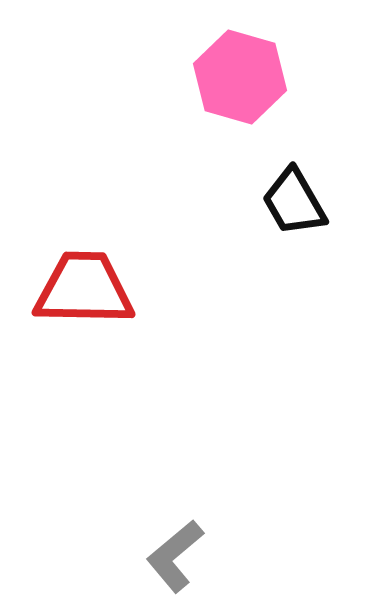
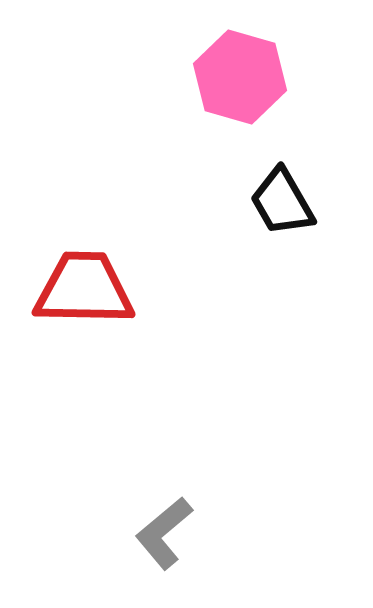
black trapezoid: moved 12 px left
gray L-shape: moved 11 px left, 23 px up
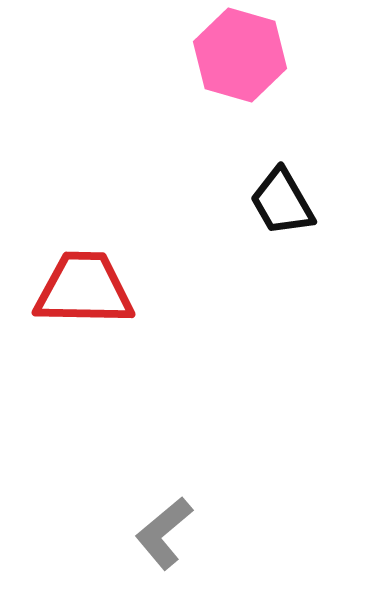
pink hexagon: moved 22 px up
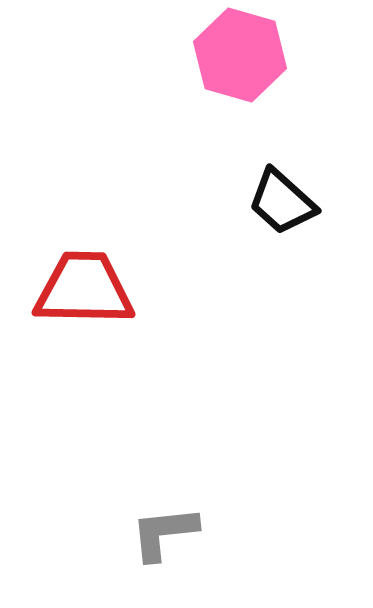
black trapezoid: rotated 18 degrees counterclockwise
gray L-shape: rotated 34 degrees clockwise
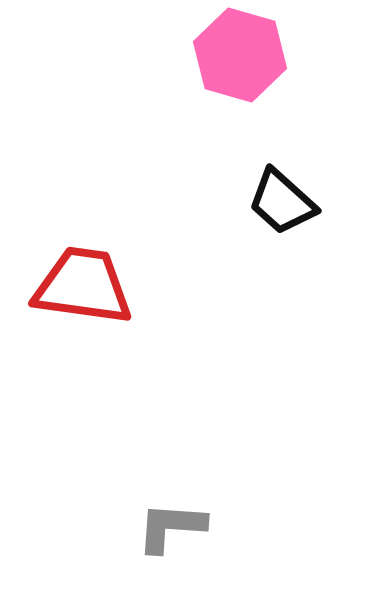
red trapezoid: moved 1 px left, 3 px up; rotated 7 degrees clockwise
gray L-shape: moved 7 px right, 6 px up; rotated 10 degrees clockwise
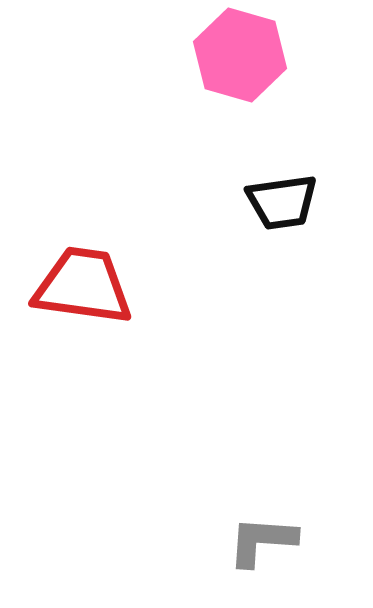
black trapezoid: rotated 50 degrees counterclockwise
gray L-shape: moved 91 px right, 14 px down
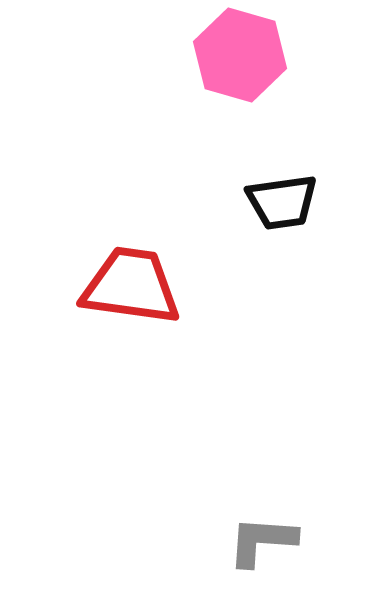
red trapezoid: moved 48 px right
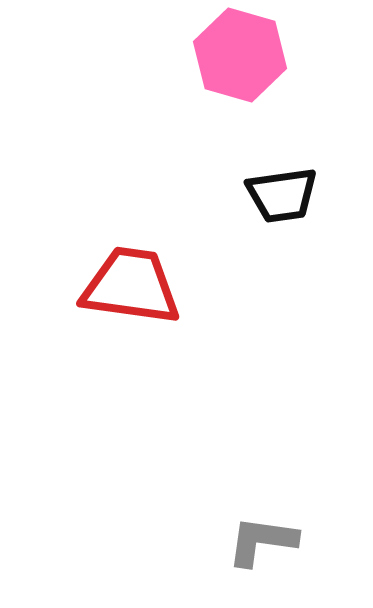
black trapezoid: moved 7 px up
gray L-shape: rotated 4 degrees clockwise
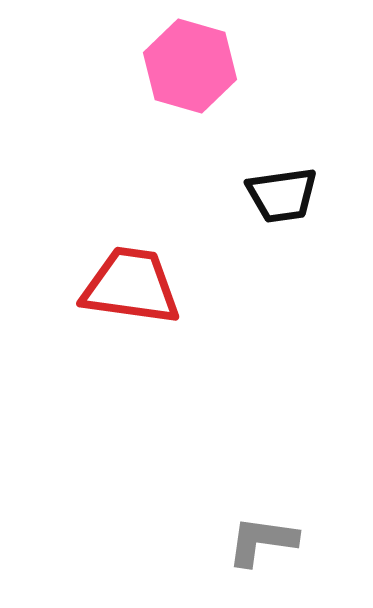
pink hexagon: moved 50 px left, 11 px down
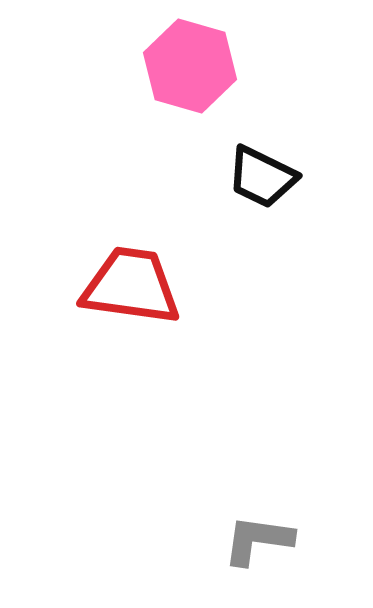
black trapezoid: moved 20 px left, 18 px up; rotated 34 degrees clockwise
gray L-shape: moved 4 px left, 1 px up
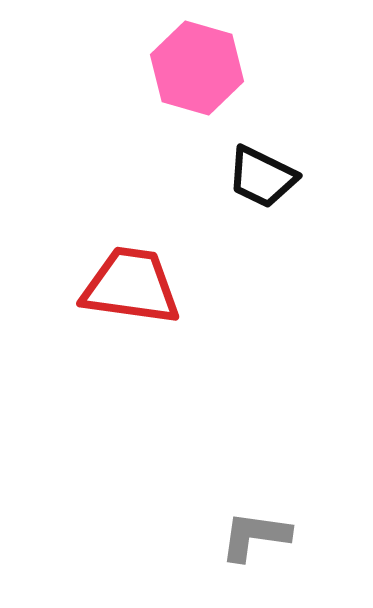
pink hexagon: moved 7 px right, 2 px down
gray L-shape: moved 3 px left, 4 px up
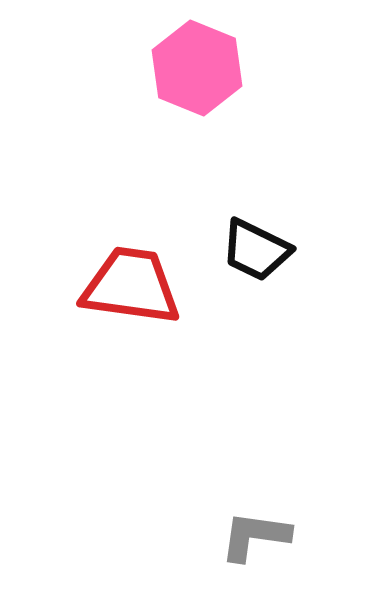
pink hexagon: rotated 6 degrees clockwise
black trapezoid: moved 6 px left, 73 px down
